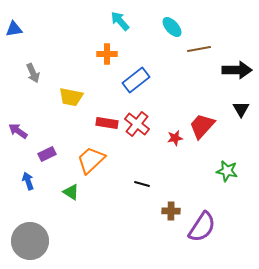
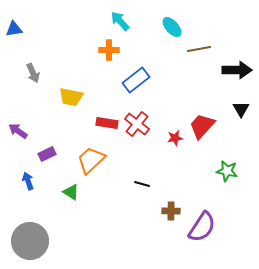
orange cross: moved 2 px right, 4 px up
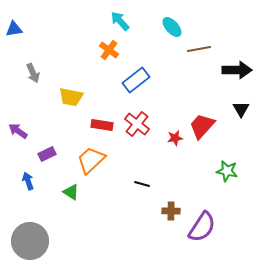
orange cross: rotated 36 degrees clockwise
red rectangle: moved 5 px left, 2 px down
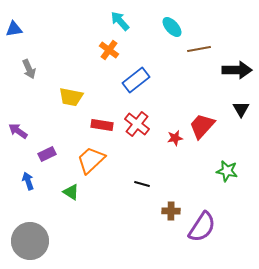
gray arrow: moved 4 px left, 4 px up
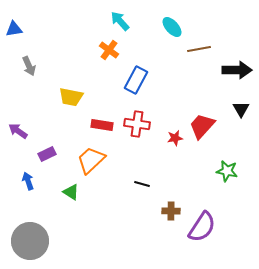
gray arrow: moved 3 px up
blue rectangle: rotated 24 degrees counterclockwise
red cross: rotated 30 degrees counterclockwise
